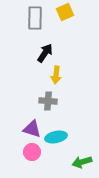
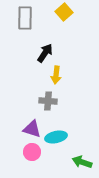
yellow square: moved 1 px left; rotated 18 degrees counterclockwise
gray rectangle: moved 10 px left
green arrow: rotated 36 degrees clockwise
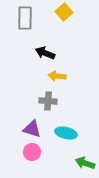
black arrow: rotated 102 degrees counterclockwise
yellow arrow: moved 1 px right, 1 px down; rotated 90 degrees clockwise
cyan ellipse: moved 10 px right, 4 px up; rotated 25 degrees clockwise
green arrow: moved 3 px right, 1 px down
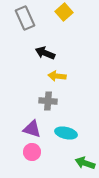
gray rectangle: rotated 25 degrees counterclockwise
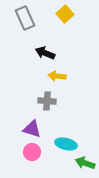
yellow square: moved 1 px right, 2 px down
gray cross: moved 1 px left
cyan ellipse: moved 11 px down
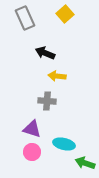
cyan ellipse: moved 2 px left
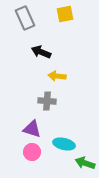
yellow square: rotated 30 degrees clockwise
black arrow: moved 4 px left, 1 px up
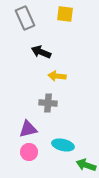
yellow square: rotated 18 degrees clockwise
gray cross: moved 1 px right, 2 px down
purple triangle: moved 4 px left; rotated 30 degrees counterclockwise
cyan ellipse: moved 1 px left, 1 px down
pink circle: moved 3 px left
green arrow: moved 1 px right, 2 px down
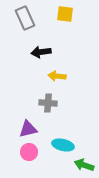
black arrow: rotated 30 degrees counterclockwise
green arrow: moved 2 px left
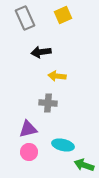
yellow square: moved 2 px left, 1 px down; rotated 30 degrees counterclockwise
